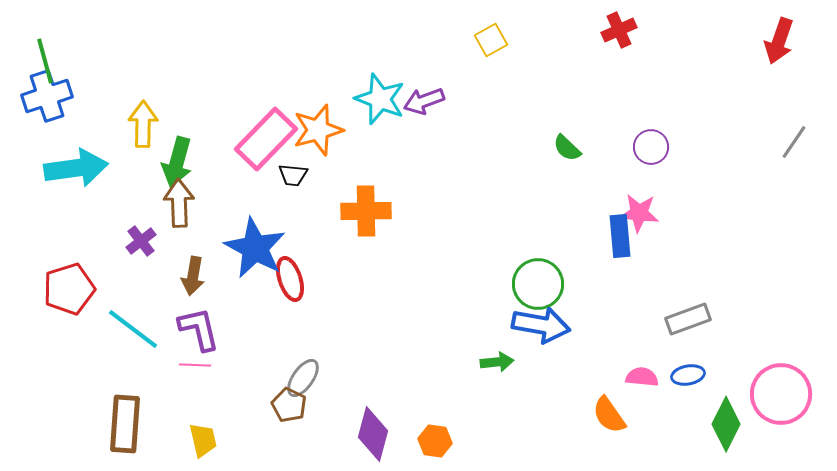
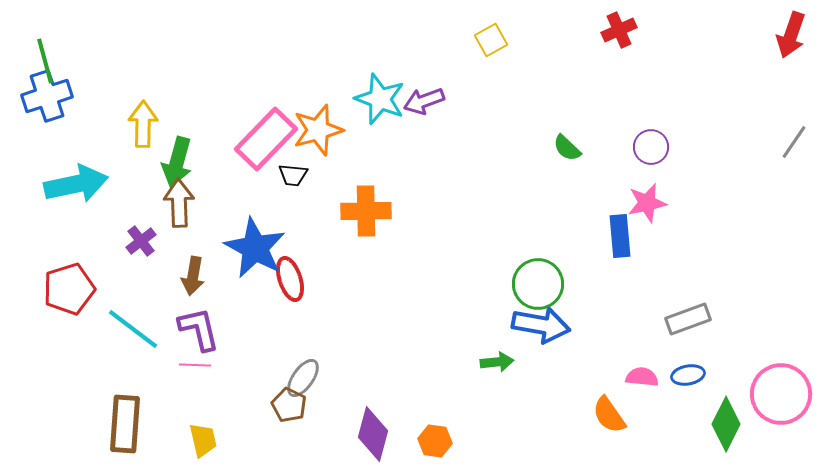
red arrow at (779, 41): moved 12 px right, 6 px up
cyan arrow at (76, 168): moved 16 px down; rotated 4 degrees counterclockwise
pink star at (639, 213): moved 8 px right, 10 px up; rotated 18 degrees counterclockwise
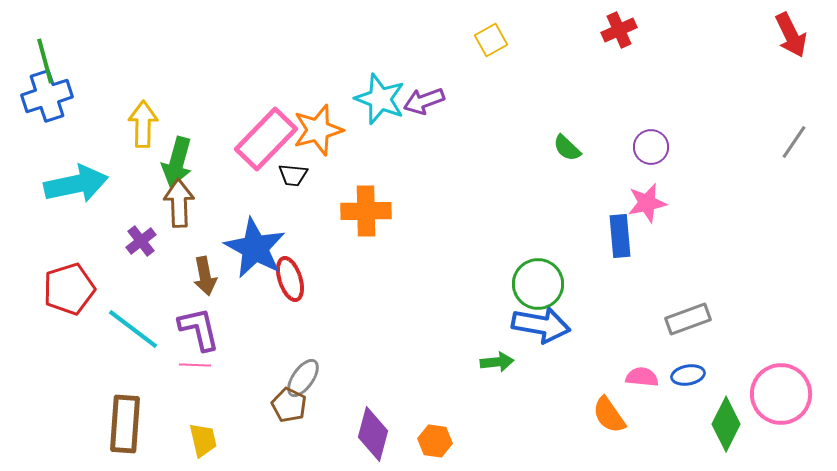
red arrow at (791, 35): rotated 45 degrees counterclockwise
brown arrow at (193, 276): moved 12 px right; rotated 21 degrees counterclockwise
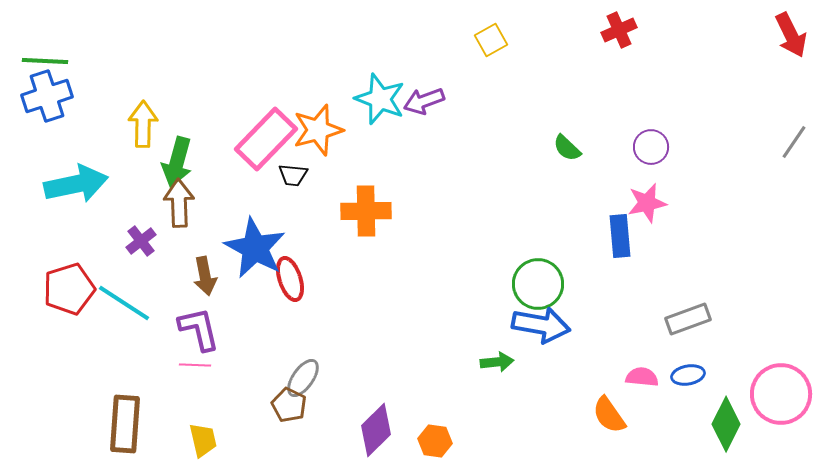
green line at (45, 61): rotated 72 degrees counterclockwise
cyan line at (133, 329): moved 9 px left, 26 px up; rotated 4 degrees counterclockwise
purple diamond at (373, 434): moved 3 px right, 4 px up; rotated 30 degrees clockwise
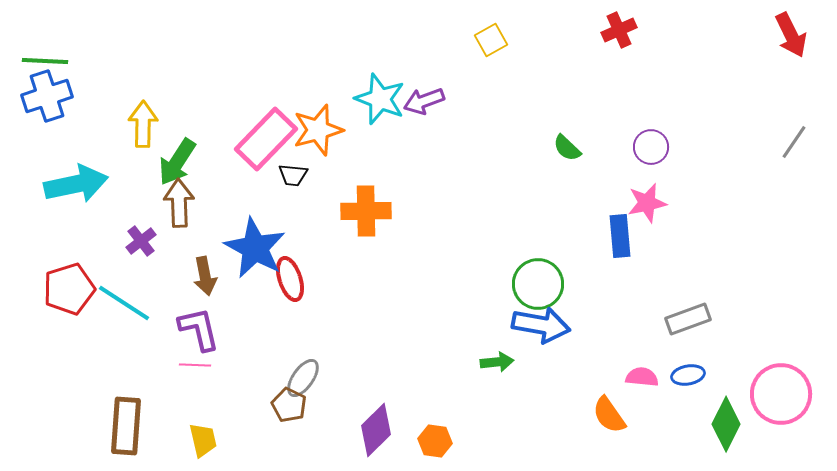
green arrow at (177, 162): rotated 18 degrees clockwise
brown rectangle at (125, 424): moved 1 px right, 2 px down
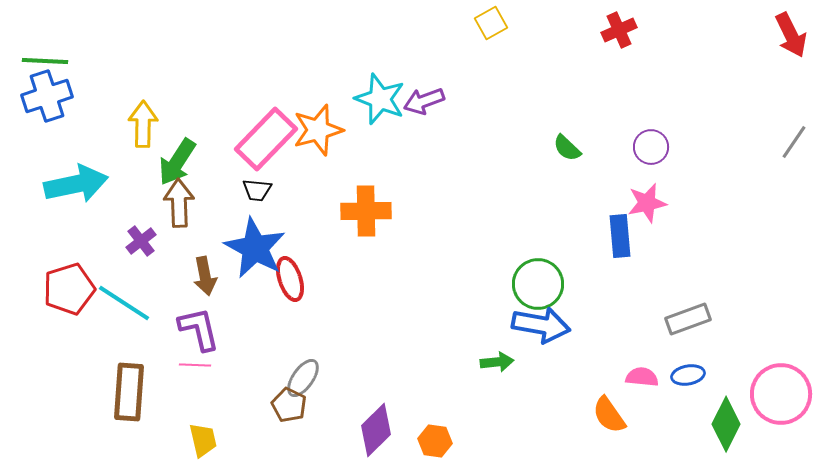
yellow square at (491, 40): moved 17 px up
black trapezoid at (293, 175): moved 36 px left, 15 px down
brown rectangle at (126, 426): moved 3 px right, 34 px up
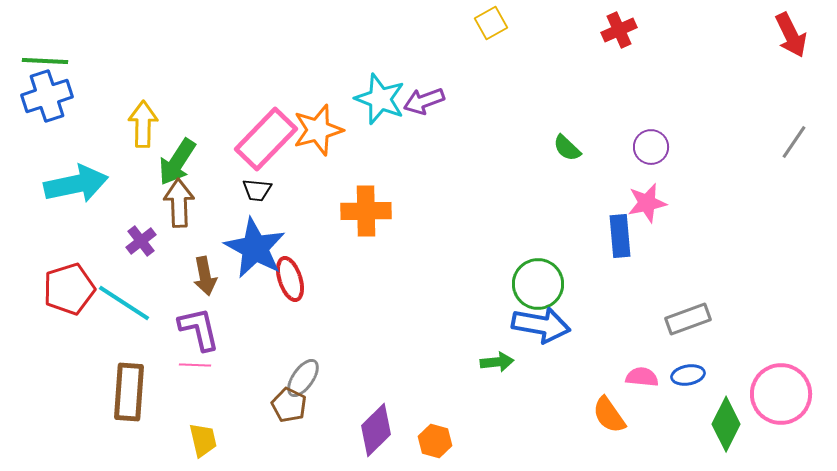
orange hexagon at (435, 441): rotated 8 degrees clockwise
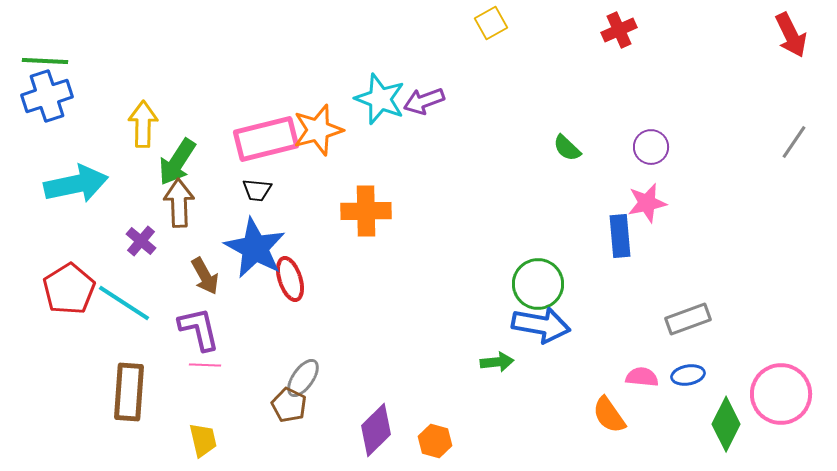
pink rectangle at (266, 139): rotated 32 degrees clockwise
purple cross at (141, 241): rotated 12 degrees counterclockwise
brown arrow at (205, 276): rotated 18 degrees counterclockwise
red pentagon at (69, 289): rotated 15 degrees counterclockwise
pink line at (195, 365): moved 10 px right
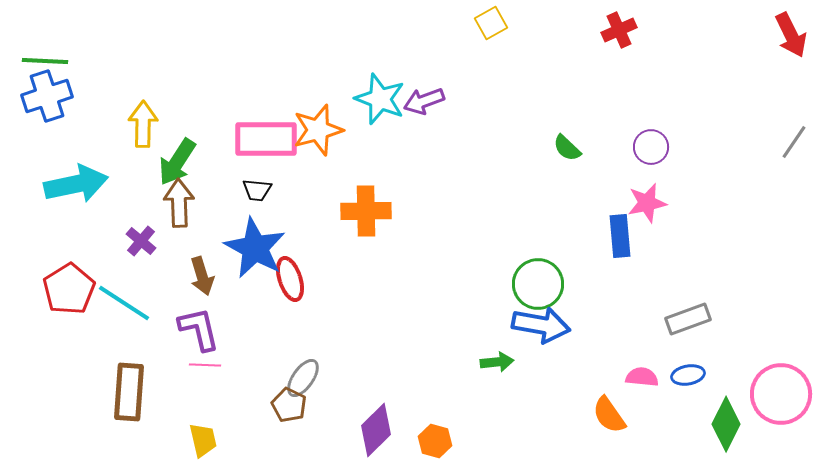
pink rectangle at (266, 139): rotated 14 degrees clockwise
brown arrow at (205, 276): moved 3 px left; rotated 12 degrees clockwise
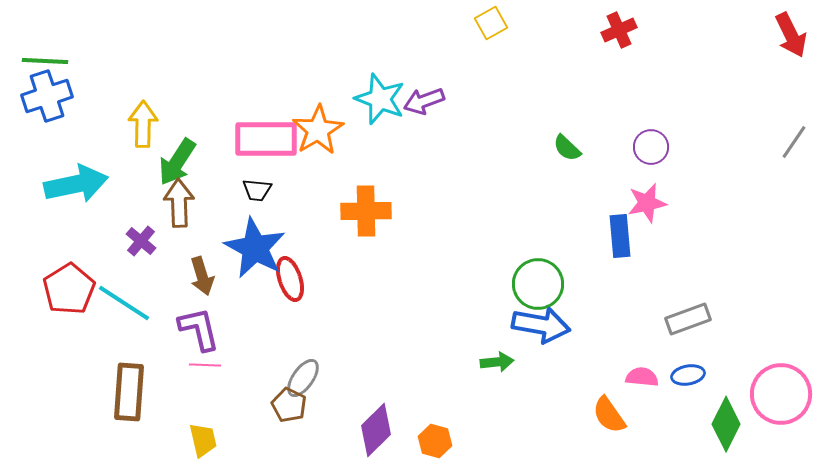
orange star at (318, 130): rotated 15 degrees counterclockwise
